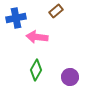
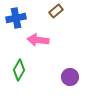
pink arrow: moved 1 px right, 3 px down
green diamond: moved 17 px left
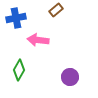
brown rectangle: moved 1 px up
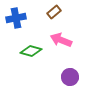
brown rectangle: moved 2 px left, 2 px down
pink arrow: moved 23 px right; rotated 15 degrees clockwise
green diamond: moved 12 px right, 19 px up; rotated 75 degrees clockwise
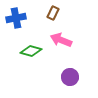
brown rectangle: moved 1 px left, 1 px down; rotated 24 degrees counterclockwise
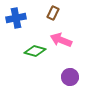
green diamond: moved 4 px right
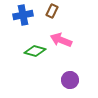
brown rectangle: moved 1 px left, 2 px up
blue cross: moved 7 px right, 3 px up
purple circle: moved 3 px down
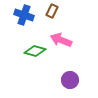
blue cross: moved 1 px right; rotated 30 degrees clockwise
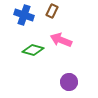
green diamond: moved 2 px left, 1 px up
purple circle: moved 1 px left, 2 px down
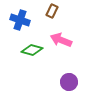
blue cross: moved 4 px left, 5 px down
green diamond: moved 1 px left
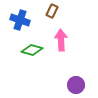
pink arrow: rotated 65 degrees clockwise
purple circle: moved 7 px right, 3 px down
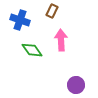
green diamond: rotated 40 degrees clockwise
